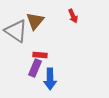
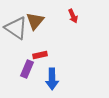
gray triangle: moved 3 px up
red rectangle: rotated 16 degrees counterclockwise
purple rectangle: moved 8 px left, 1 px down
blue arrow: moved 2 px right
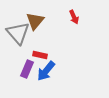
red arrow: moved 1 px right, 1 px down
gray triangle: moved 2 px right, 5 px down; rotated 15 degrees clockwise
red rectangle: rotated 24 degrees clockwise
blue arrow: moved 6 px left, 8 px up; rotated 40 degrees clockwise
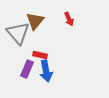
red arrow: moved 5 px left, 2 px down
blue arrow: rotated 50 degrees counterclockwise
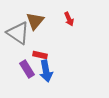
gray triangle: rotated 15 degrees counterclockwise
purple rectangle: rotated 54 degrees counterclockwise
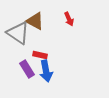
brown triangle: rotated 42 degrees counterclockwise
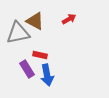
red arrow: rotated 96 degrees counterclockwise
gray triangle: rotated 45 degrees counterclockwise
blue arrow: moved 1 px right, 4 px down
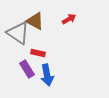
gray triangle: rotated 45 degrees clockwise
red rectangle: moved 2 px left, 2 px up
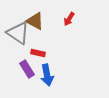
red arrow: rotated 152 degrees clockwise
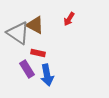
brown triangle: moved 4 px down
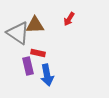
brown triangle: rotated 30 degrees counterclockwise
purple rectangle: moved 1 px right, 3 px up; rotated 18 degrees clockwise
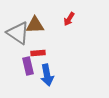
red rectangle: rotated 16 degrees counterclockwise
